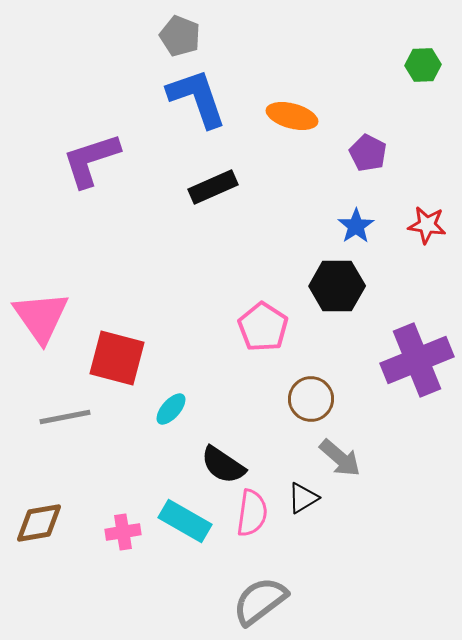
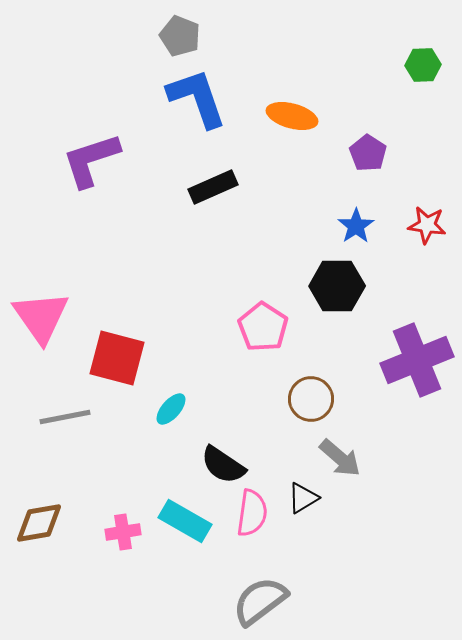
purple pentagon: rotated 6 degrees clockwise
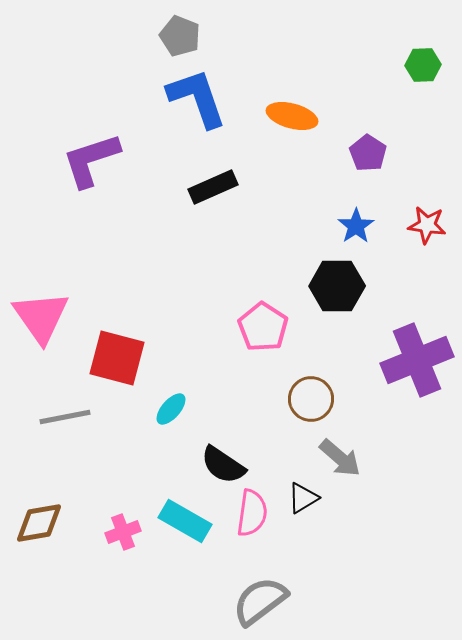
pink cross: rotated 12 degrees counterclockwise
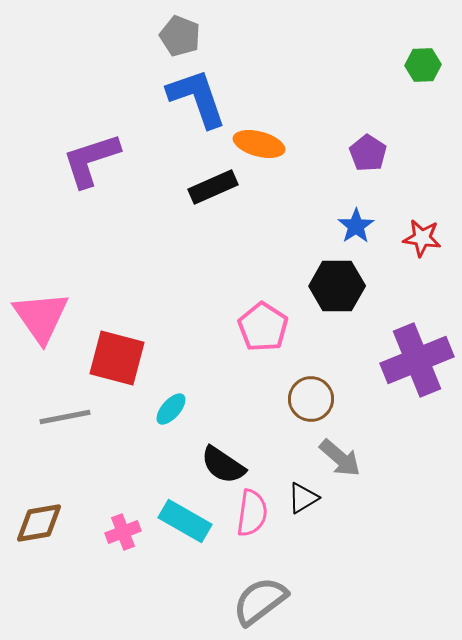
orange ellipse: moved 33 px left, 28 px down
red star: moved 5 px left, 13 px down
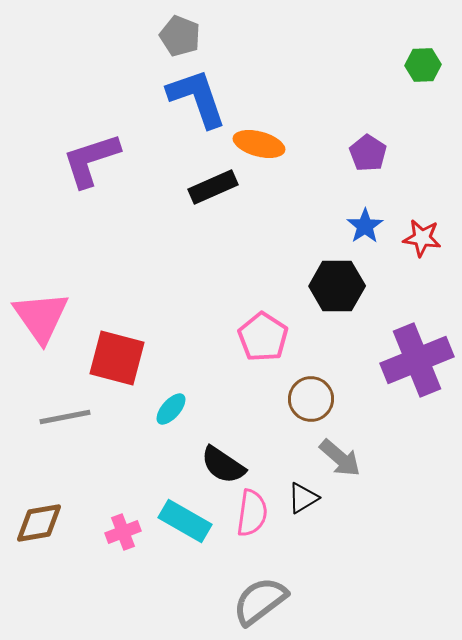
blue star: moved 9 px right
pink pentagon: moved 10 px down
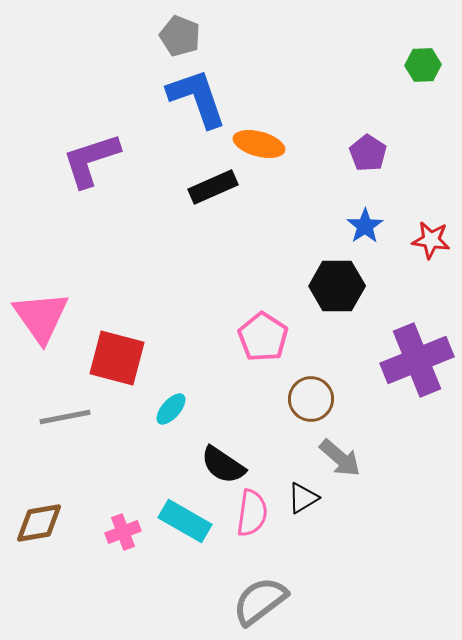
red star: moved 9 px right, 2 px down
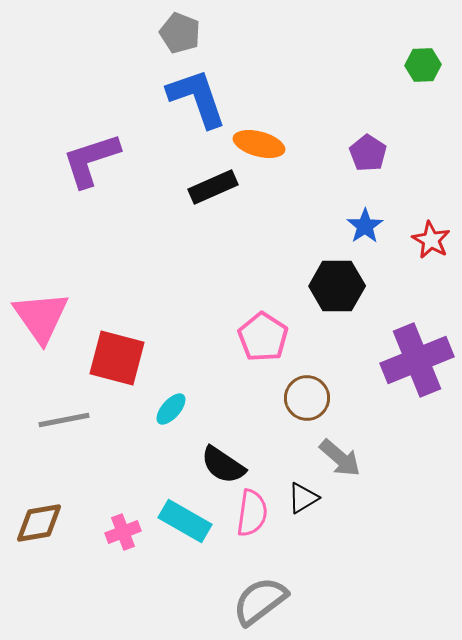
gray pentagon: moved 3 px up
red star: rotated 21 degrees clockwise
brown circle: moved 4 px left, 1 px up
gray line: moved 1 px left, 3 px down
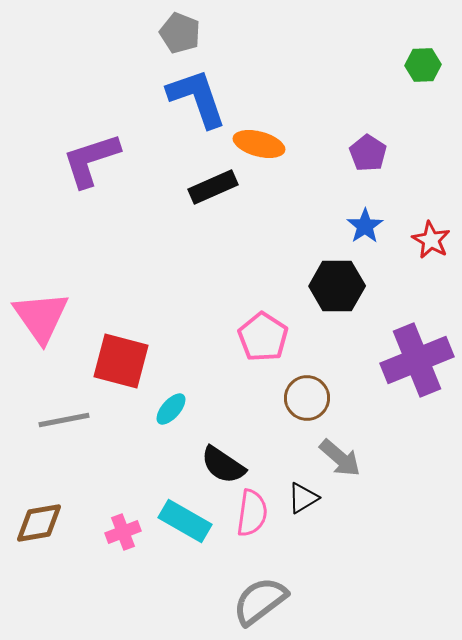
red square: moved 4 px right, 3 px down
